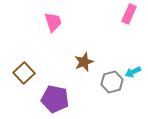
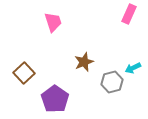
cyan arrow: moved 4 px up
purple pentagon: rotated 24 degrees clockwise
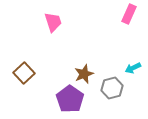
brown star: moved 12 px down
gray hexagon: moved 6 px down
purple pentagon: moved 15 px right
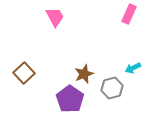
pink trapezoid: moved 2 px right, 5 px up; rotated 10 degrees counterclockwise
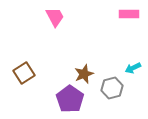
pink rectangle: rotated 66 degrees clockwise
brown square: rotated 10 degrees clockwise
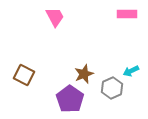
pink rectangle: moved 2 px left
cyan arrow: moved 2 px left, 3 px down
brown square: moved 2 px down; rotated 30 degrees counterclockwise
gray hexagon: rotated 10 degrees counterclockwise
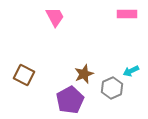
purple pentagon: moved 1 px down; rotated 8 degrees clockwise
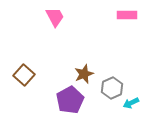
pink rectangle: moved 1 px down
cyan arrow: moved 32 px down
brown square: rotated 15 degrees clockwise
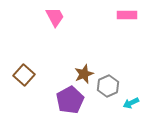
gray hexagon: moved 4 px left, 2 px up
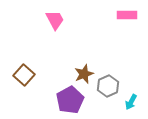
pink trapezoid: moved 3 px down
cyan arrow: moved 1 px up; rotated 35 degrees counterclockwise
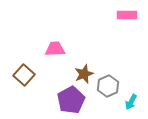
pink trapezoid: moved 29 px down; rotated 65 degrees counterclockwise
purple pentagon: moved 1 px right
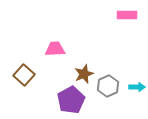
cyan arrow: moved 6 px right, 15 px up; rotated 119 degrees counterclockwise
